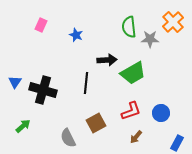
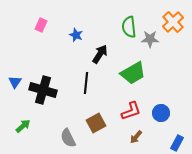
black arrow: moved 7 px left, 6 px up; rotated 54 degrees counterclockwise
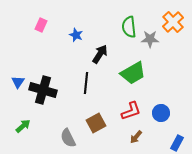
blue triangle: moved 3 px right
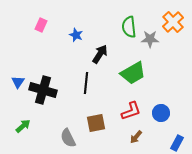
brown square: rotated 18 degrees clockwise
